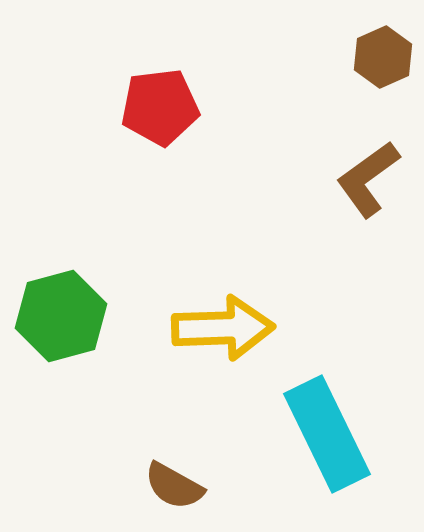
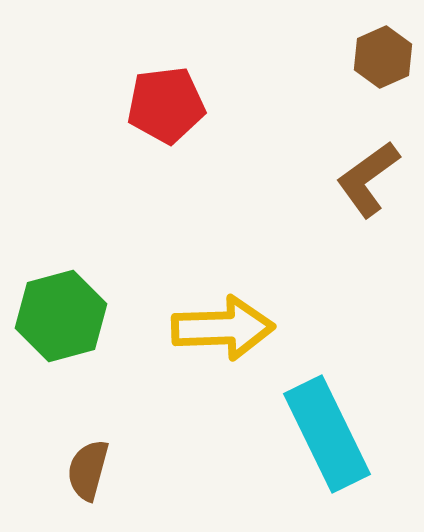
red pentagon: moved 6 px right, 2 px up
brown semicircle: moved 86 px left, 16 px up; rotated 76 degrees clockwise
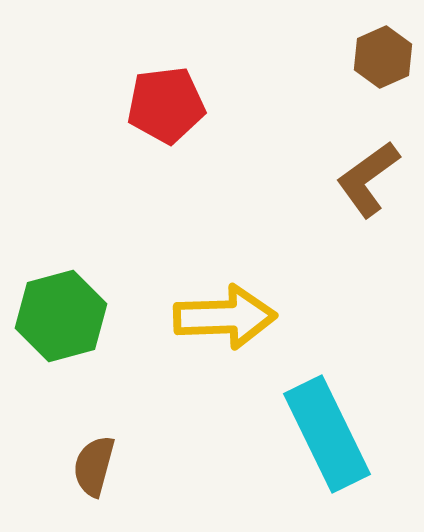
yellow arrow: moved 2 px right, 11 px up
brown semicircle: moved 6 px right, 4 px up
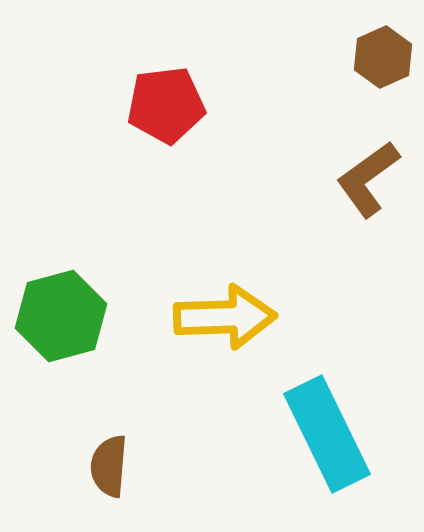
brown semicircle: moved 15 px right; rotated 10 degrees counterclockwise
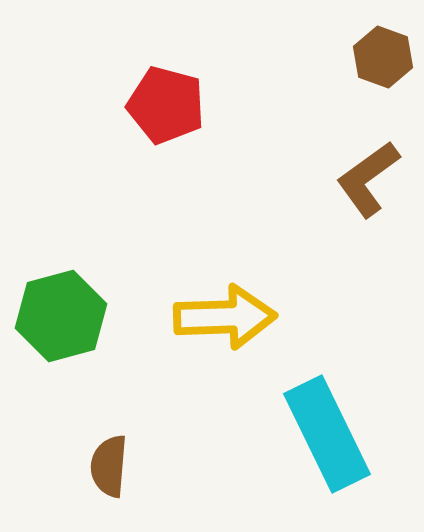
brown hexagon: rotated 16 degrees counterclockwise
red pentagon: rotated 22 degrees clockwise
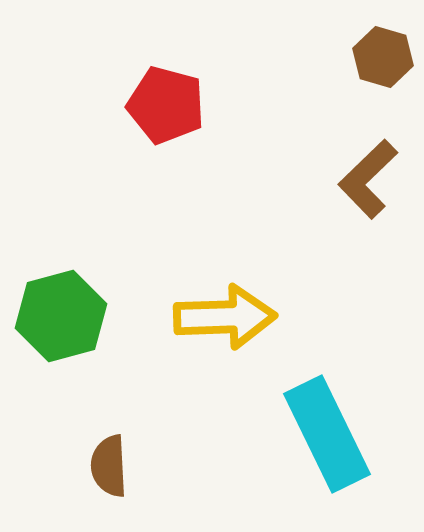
brown hexagon: rotated 4 degrees counterclockwise
brown L-shape: rotated 8 degrees counterclockwise
brown semicircle: rotated 8 degrees counterclockwise
